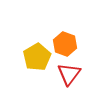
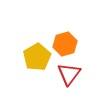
orange hexagon: rotated 25 degrees clockwise
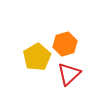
red triangle: rotated 10 degrees clockwise
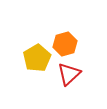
yellow pentagon: moved 1 px down
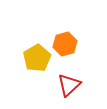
red triangle: moved 11 px down
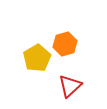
red triangle: moved 1 px right, 1 px down
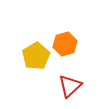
yellow pentagon: moved 1 px left, 2 px up
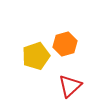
yellow pentagon: rotated 12 degrees clockwise
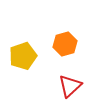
yellow pentagon: moved 13 px left
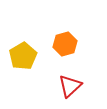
yellow pentagon: rotated 12 degrees counterclockwise
